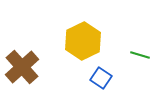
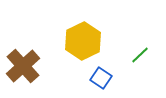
green line: rotated 60 degrees counterclockwise
brown cross: moved 1 px right, 1 px up
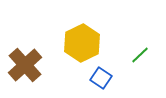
yellow hexagon: moved 1 px left, 2 px down
brown cross: moved 2 px right, 1 px up
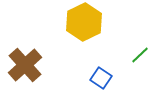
yellow hexagon: moved 2 px right, 21 px up
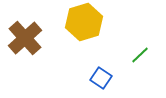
yellow hexagon: rotated 9 degrees clockwise
brown cross: moved 27 px up
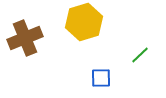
brown cross: rotated 20 degrees clockwise
blue square: rotated 35 degrees counterclockwise
